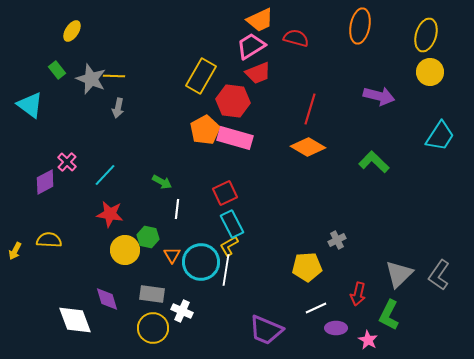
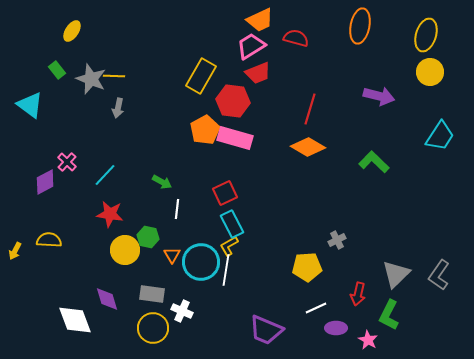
gray triangle at (399, 274): moved 3 px left
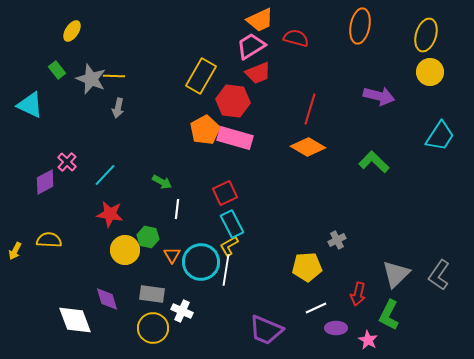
cyan triangle at (30, 105): rotated 12 degrees counterclockwise
